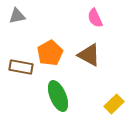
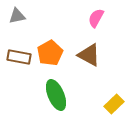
pink semicircle: moved 1 px right; rotated 54 degrees clockwise
brown rectangle: moved 2 px left, 10 px up
green ellipse: moved 2 px left, 1 px up
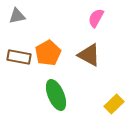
orange pentagon: moved 2 px left
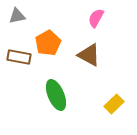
orange pentagon: moved 10 px up
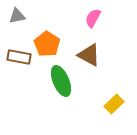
pink semicircle: moved 3 px left
orange pentagon: moved 1 px left, 1 px down; rotated 10 degrees counterclockwise
green ellipse: moved 5 px right, 14 px up
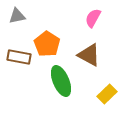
yellow rectangle: moved 7 px left, 10 px up
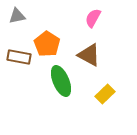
yellow rectangle: moved 2 px left
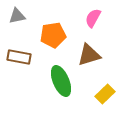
orange pentagon: moved 6 px right, 9 px up; rotated 30 degrees clockwise
brown triangle: rotated 45 degrees counterclockwise
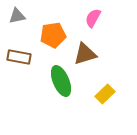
brown triangle: moved 4 px left, 1 px up
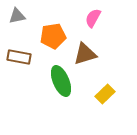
orange pentagon: moved 1 px down
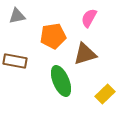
pink semicircle: moved 4 px left
brown rectangle: moved 4 px left, 4 px down
